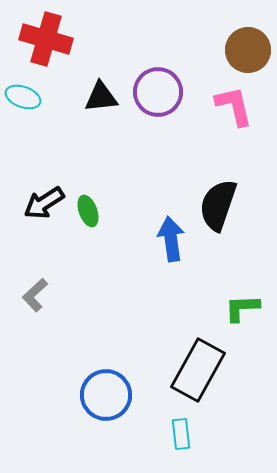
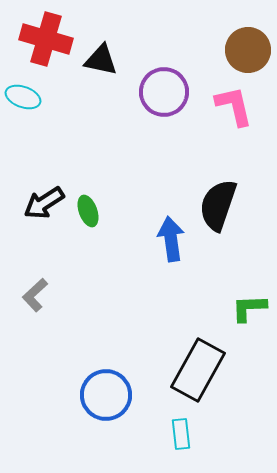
purple circle: moved 6 px right
black triangle: moved 37 px up; rotated 18 degrees clockwise
green L-shape: moved 7 px right
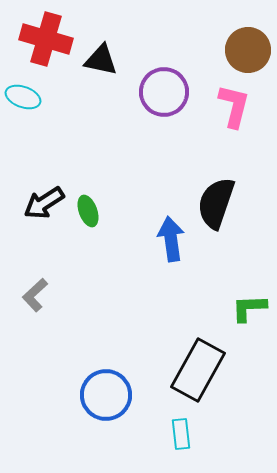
pink L-shape: rotated 27 degrees clockwise
black semicircle: moved 2 px left, 2 px up
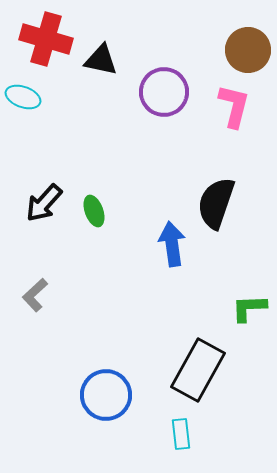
black arrow: rotated 15 degrees counterclockwise
green ellipse: moved 6 px right
blue arrow: moved 1 px right, 5 px down
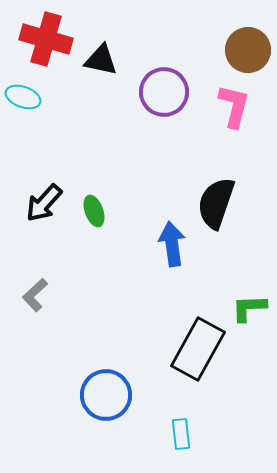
black rectangle: moved 21 px up
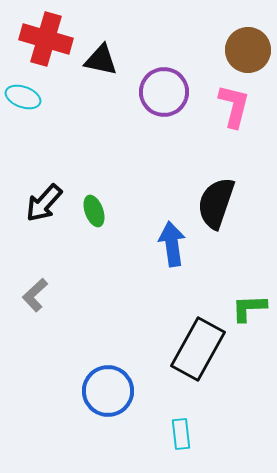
blue circle: moved 2 px right, 4 px up
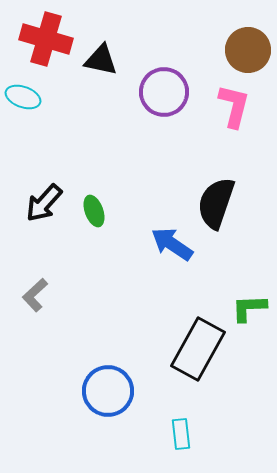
blue arrow: rotated 48 degrees counterclockwise
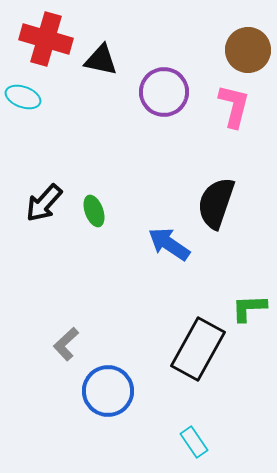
blue arrow: moved 3 px left
gray L-shape: moved 31 px right, 49 px down
cyan rectangle: moved 13 px right, 8 px down; rotated 28 degrees counterclockwise
